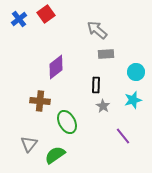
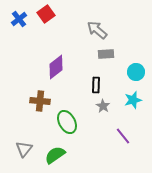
gray triangle: moved 5 px left, 5 px down
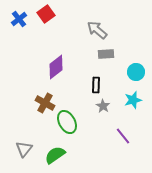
brown cross: moved 5 px right, 2 px down; rotated 24 degrees clockwise
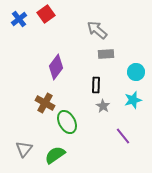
purple diamond: rotated 15 degrees counterclockwise
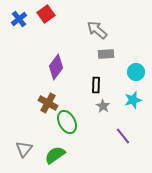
brown cross: moved 3 px right
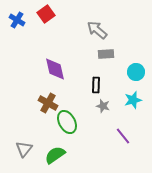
blue cross: moved 2 px left, 1 px down; rotated 21 degrees counterclockwise
purple diamond: moved 1 px left, 2 px down; rotated 50 degrees counterclockwise
gray star: rotated 16 degrees counterclockwise
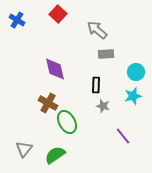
red square: moved 12 px right; rotated 12 degrees counterclockwise
cyan star: moved 4 px up
